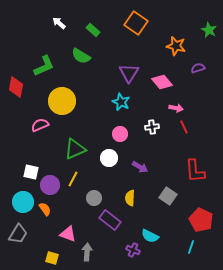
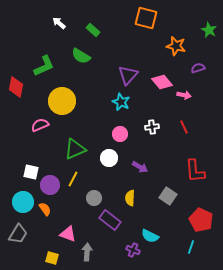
orange square: moved 10 px right, 5 px up; rotated 20 degrees counterclockwise
purple triangle: moved 1 px left, 2 px down; rotated 10 degrees clockwise
pink arrow: moved 8 px right, 13 px up
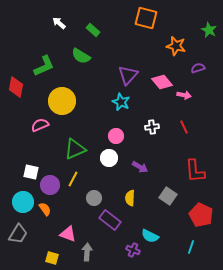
pink circle: moved 4 px left, 2 px down
red pentagon: moved 5 px up
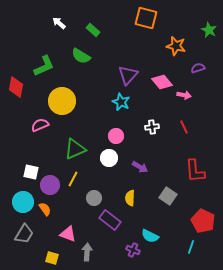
red pentagon: moved 2 px right, 6 px down
gray trapezoid: moved 6 px right
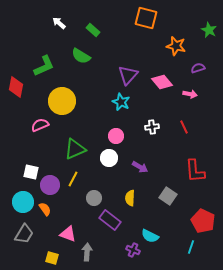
pink arrow: moved 6 px right, 1 px up
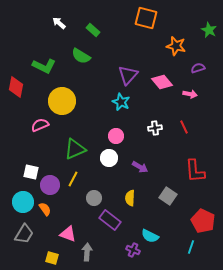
green L-shape: rotated 50 degrees clockwise
white cross: moved 3 px right, 1 px down
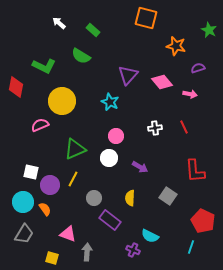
cyan star: moved 11 px left
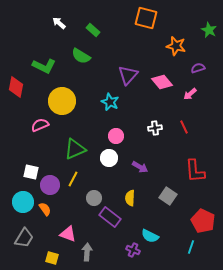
pink arrow: rotated 128 degrees clockwise
purple rectangle: moved 3 px up
gray trapezoid: moved 4 px down
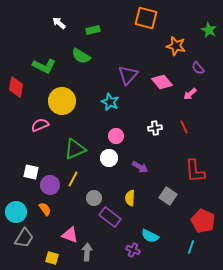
green rectangle: rotated 56 degrees counterclockwise
purple semicircle: rotated 112 degrees counterclockwise
cyan circle: moved 7 px left, 10 px down
pink triangle: moved 2 px right, 1 px down
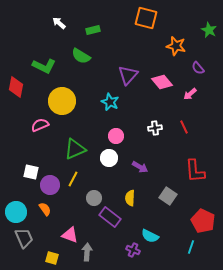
gray trapezoid: rotated 55 degrees counterclockwise
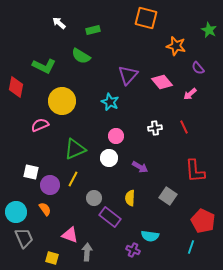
cyan semicircle: rotated 18 degrees counterclockwise
